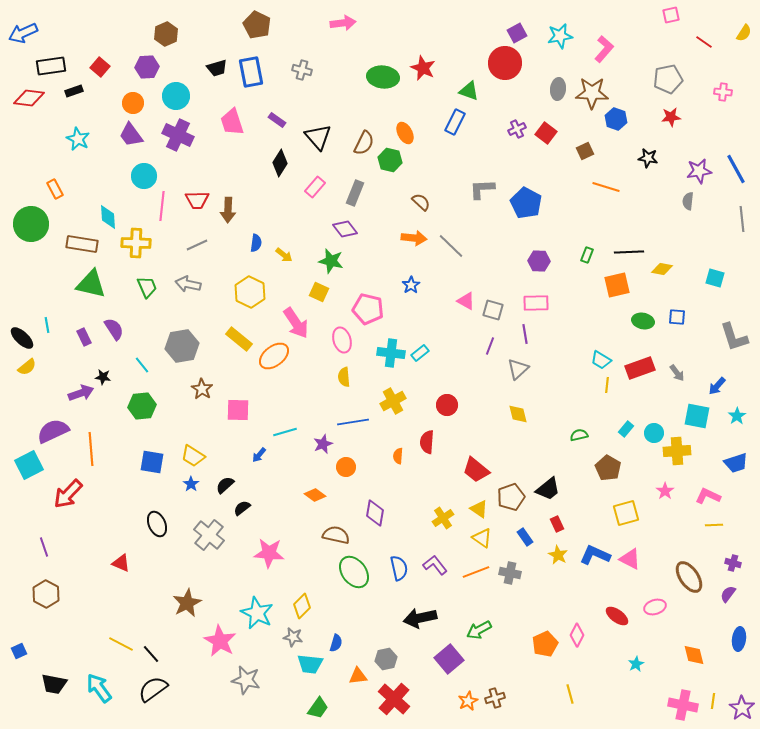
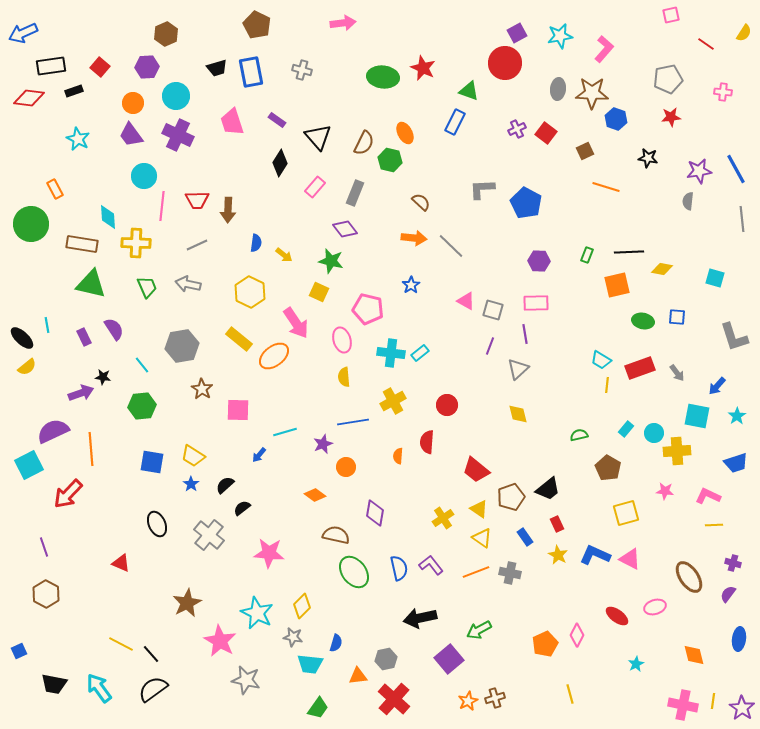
red line at (704, 42): moved 2 px right, 2 px down
pink star at (665, 491): rotated 30 degrees counterclockwise
purple L-shape at (435, 565): moved 4 px left
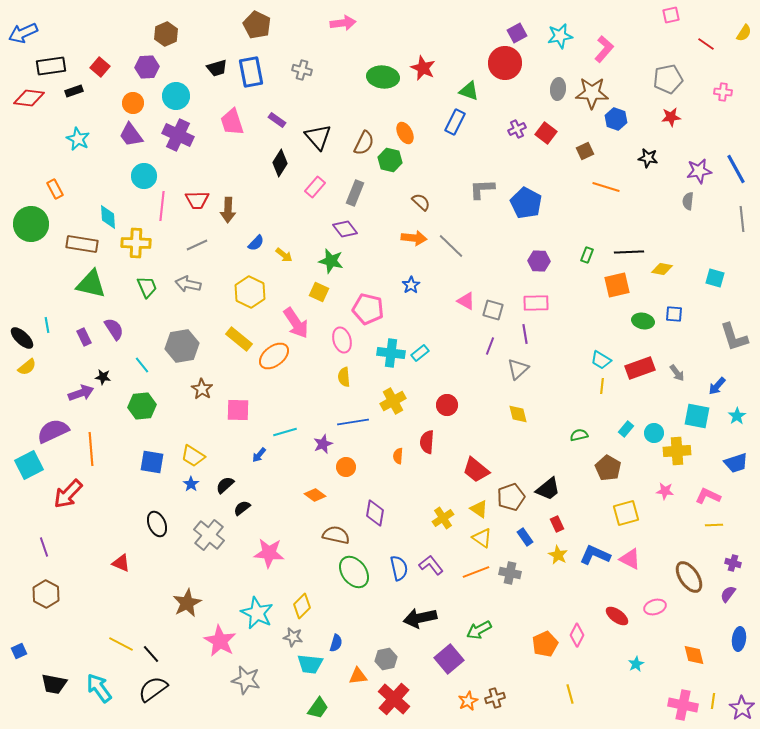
blue semicircle at (256, 243): rotated 36 degrees clockwise
blue square at (677, 317): moved 3 px left, 3 px up
yellow line at (607, 385): moved 5 px left, 1 px down
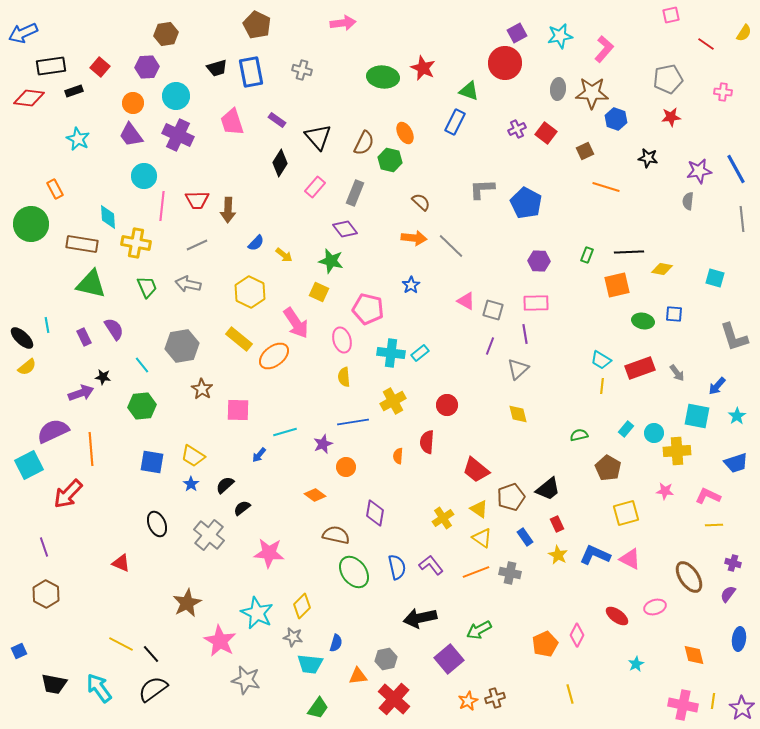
brown hexagon at (166, 34): rotated 15 degrees clockwise
yellow cross at (136, 243): rotated 8 degrees clockwise
blue semicircle at (399, 568): moved 2 px left, 1 px up
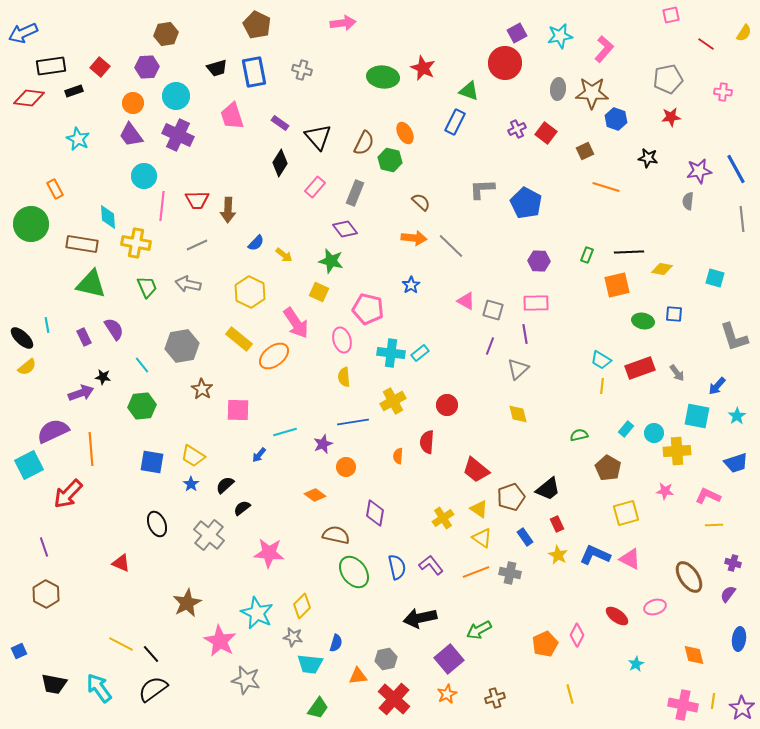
blue rectangle at (251, 72): moved 3 px right
purple rectangle at (277, 120): moved 3 px right, 3 px down
pink trapezoid at (232, 122): moved 6 px up
orange star at (468, 701): moved 21 px left, 7 px up
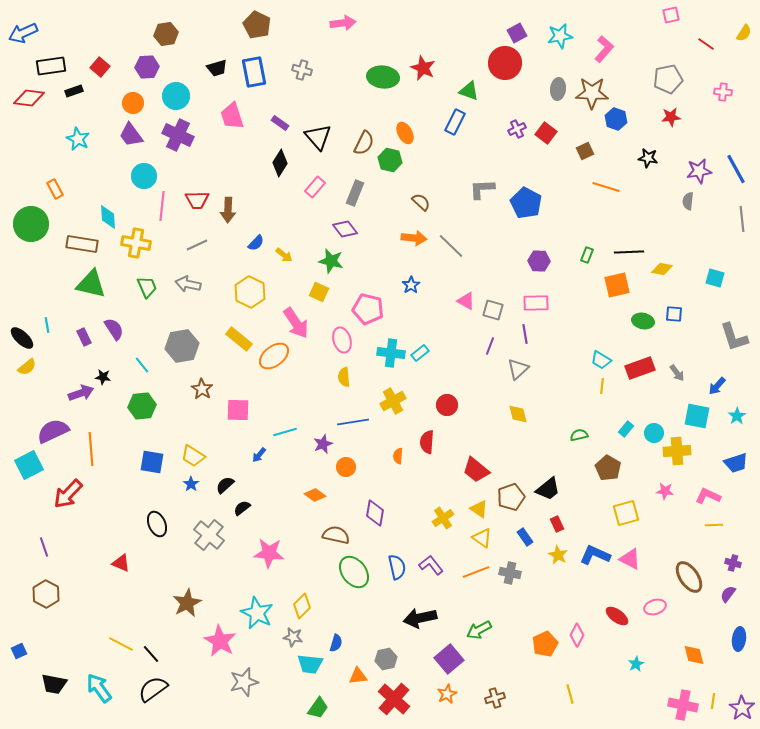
gray star at (246, 680): moved 2 px left, 2 px down; rotated 28 degrees counterclockwise
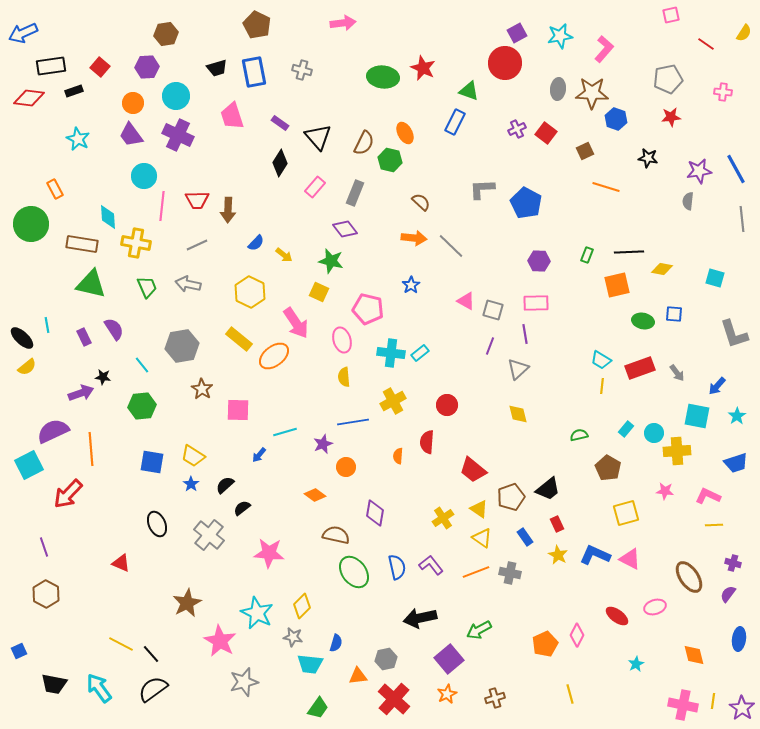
gray L-shape at (734, 337): moved 3 px up
red trapezoid at (476, 470): moved 3 px left
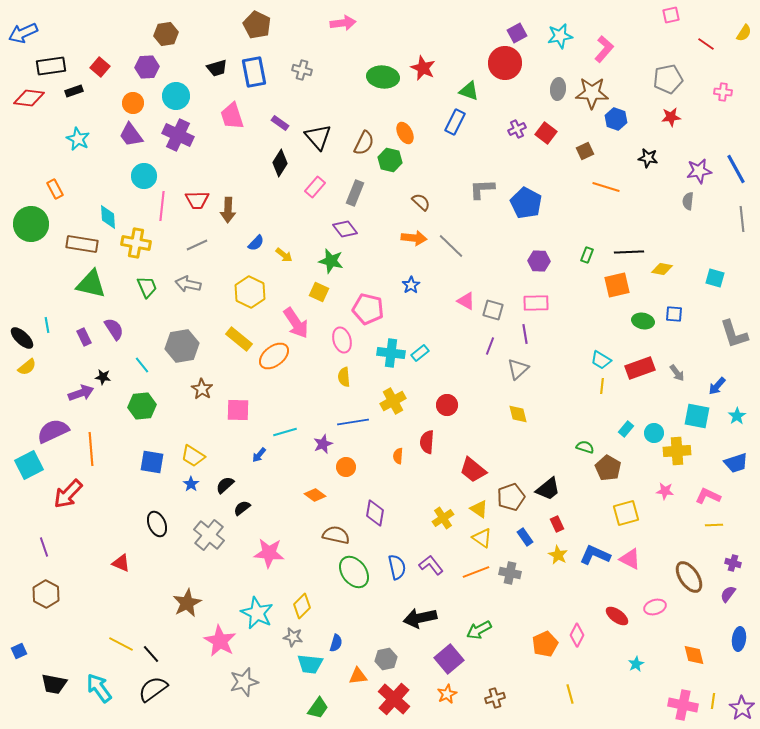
green semicircle at (579, 435): moved 6 px right, 12 px down; rotated 30 degrees clockwise
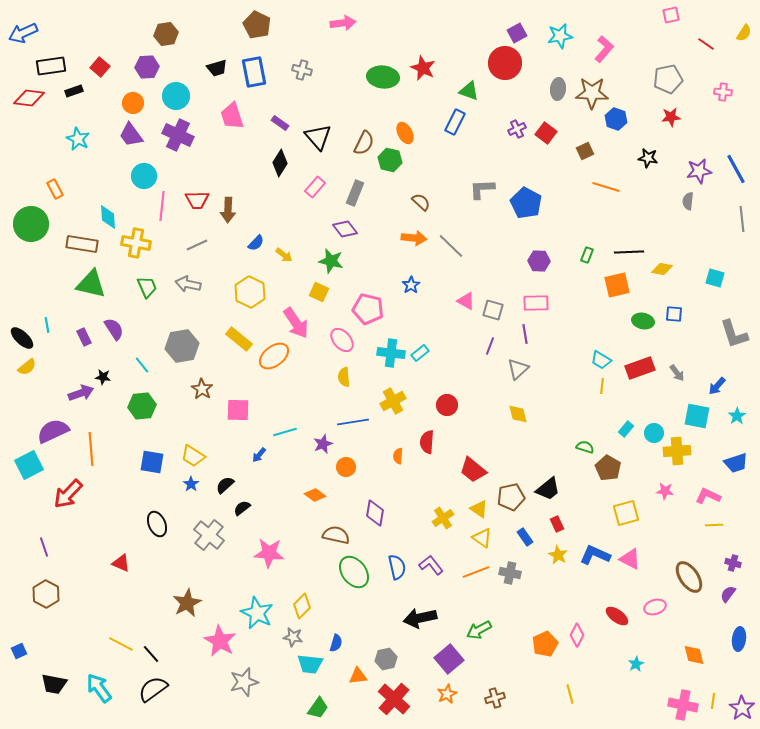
pink ellipse at (342, 340): rotated 25 degrees counterclockwise
brown pentagon at (511, 497): rotated 8 degrees clockwise
